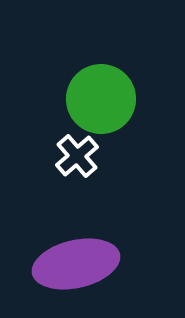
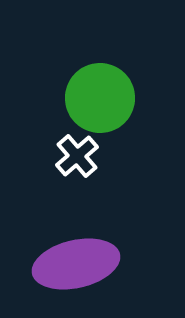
green circle: moved 1 px left, 1 px up
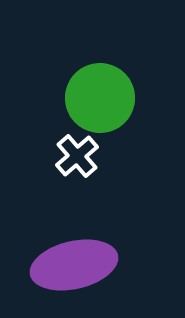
purple ellipse: moved 2 px left, 1 px down
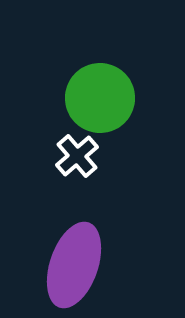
purple ellipse: rotated 58 degrees counterclockwise
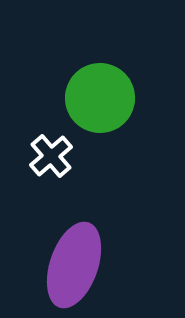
white cross: moved 26 px left
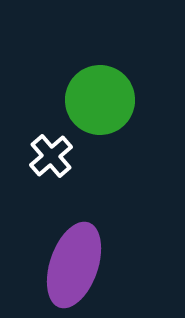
green circle: moved 2 px down
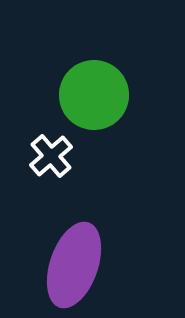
green circle: moved 6 px left, 5 px up
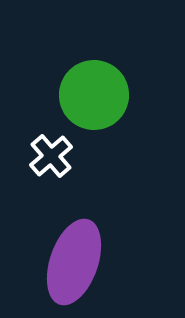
purple ellipse: moved 3 px up
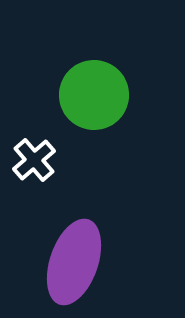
white cross: moved 17 px left, 4 px down
